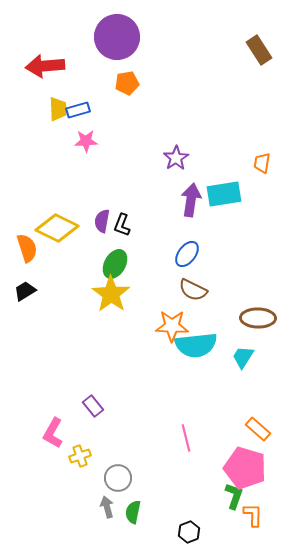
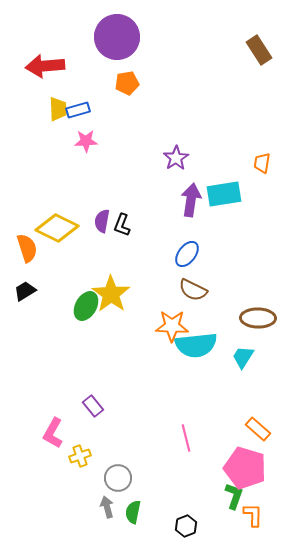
green ellipse: moved 29 px left, 42 px down
black hexagon: moved 3 px left, 6 px up
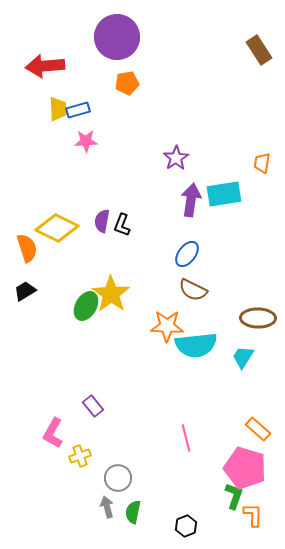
orange star: moved 5 px left
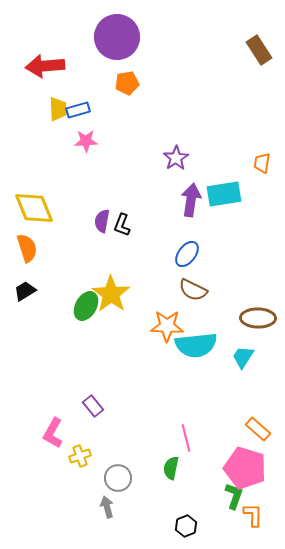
yellow diamond: moved 23 px left, 20 px up; rotated 42 degrees clockwise
green semicircle: moved 38 px right, 44 px up
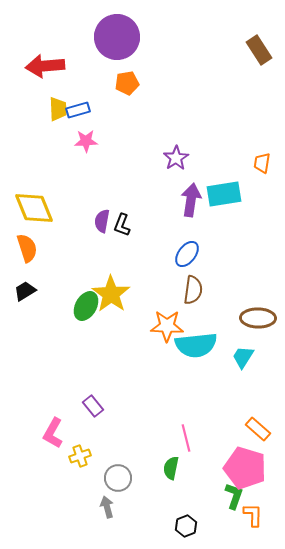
brown semicircle: rotated 108 degrees counterclockwise
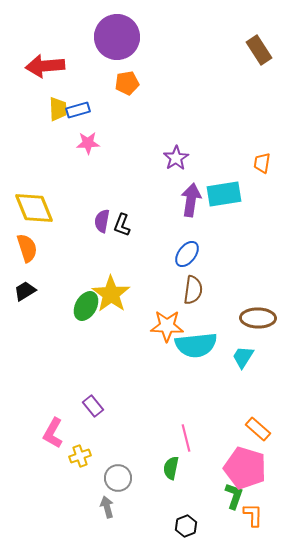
pink star: moved 2 px right, 2 px down
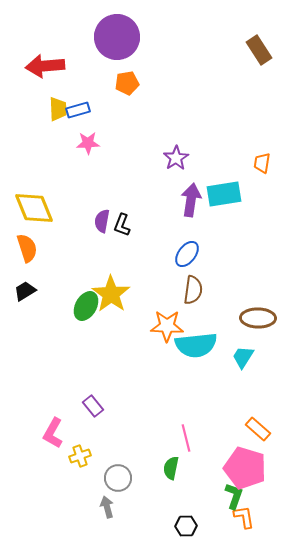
orange L-shape: moved 9 px left, 2 px down; rotated 10 degrees counterclockwise
black hexagon: rotated 20 degrees clockwise
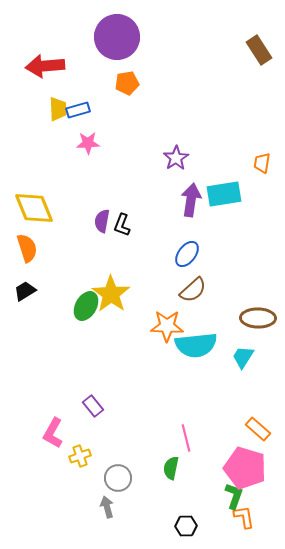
brown semicircle: rotated 40 degrees clockwise
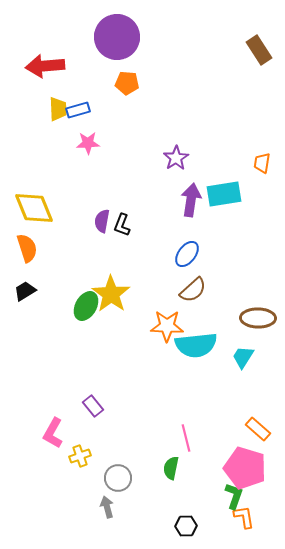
orange pentagon: rotated 15 degrees clockwise
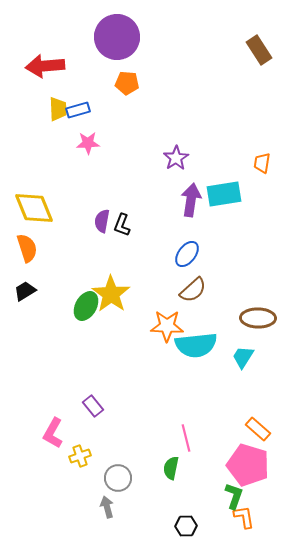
pink pentagon: moved 3 px right, 3 px up
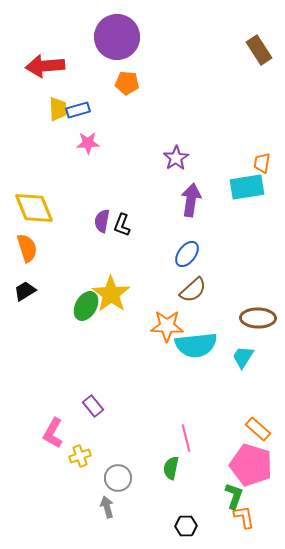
cyan rectangle: moved 23 px right, 7 px up
pink pentagon: moved 3 px right
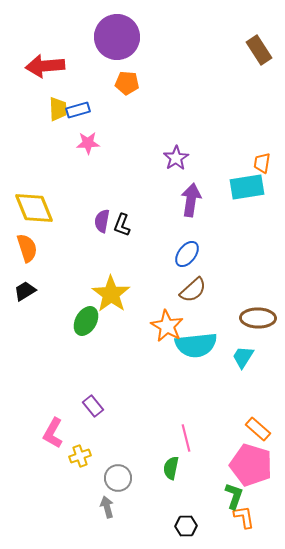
green ellipse: moved 15 px down
orange star: rotated 28 degrees clockwise
